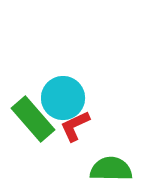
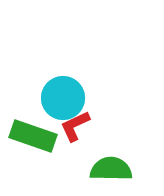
green rectangle: moved 17 px down; rotated 30 degrees counterclockwise
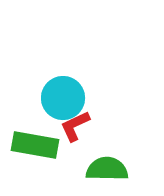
green rectangle: moved 2 px right, 9 px down; rotated 9 degrees counterclockwise
green semicircle: moved 4 px left
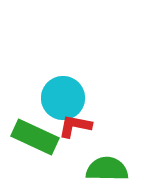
red L-shape: rotated 36 degrees clockwise
green rectangle: moved 8 px up; rotated 15 degrees clockwise
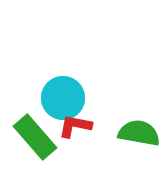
green rectangle: rotated 24 degrees clockwise
green semicircle: moved 32 px right, 36 px up; rotated 9 degrees clockwise
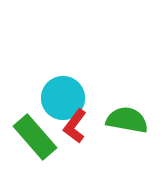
red L-shape: rotated 64 degrees counterclockwise
green semicircle: moved 12 px left, 13 px up
